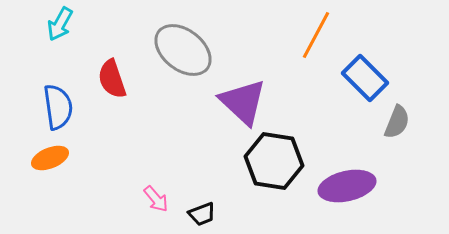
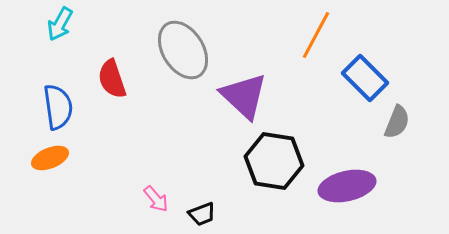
gray ellipse: rotated 20 degrees clockwise
purple triangle: moved 1 px right, 6 px up
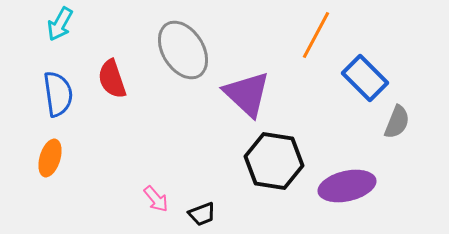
purple triangle: moved 3 px right, 2 px up
blue semicircle: moved 13 px up
orange ellipse: rotated 51 degrees counterclockwise
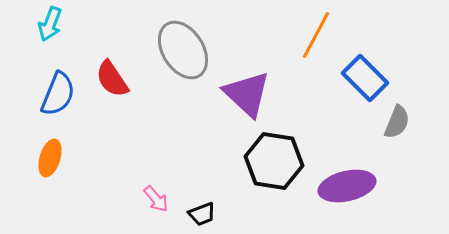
cyan arrow: moved 10 px left; rotated 8 degrees counterclockwise
red semicircle: rotated 15 degrees counterclockwise
blue semicircle: rotated 30 degrees clockwise
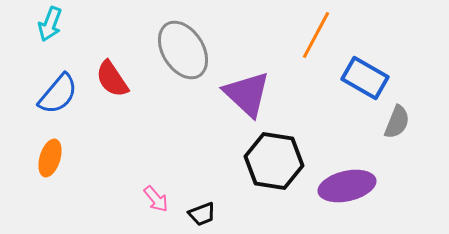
blue rectangle: rotated 15 degrees counterclockwise
blue semicircle: rotated 18 degrees clockwise
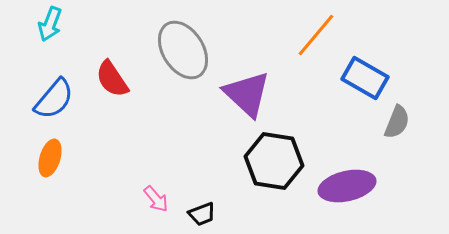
orange line: rotated 12 degrees clockwise
blue semicircle: moved 4 px left, 5 px down
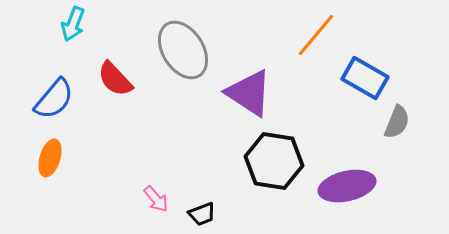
cyan arrow: moved 23 px right
red semicircle: moved 3 px right; rotated 9 degrees counterclockwise
purple triangle: moved 2 px right, 1 px up; rotated 10 degrees counterclockwise
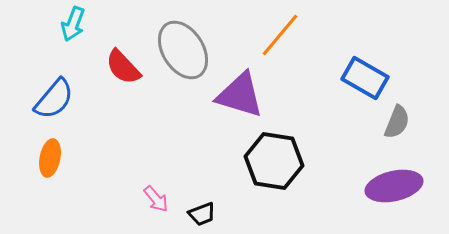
orange line: moved 36 px left
red semicircle: moved 8 px right, 12 px up
purple triangle: moved 9 px left, 2 px down; rotated 16 degrees counterclockwise
orange ellipse: rotated 6 degrees counterclockwise
purple ellipse: moved 47 px right
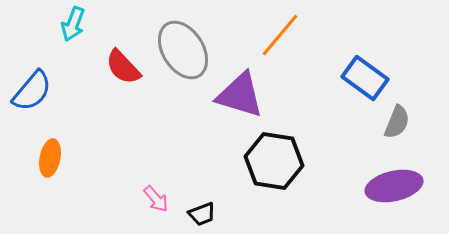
blue rectangle: rotated 6 degrees clockwise
blue semicircle: moved 22 px left, 8 px up
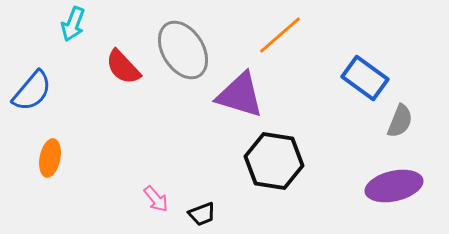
orange line: rotated 9 degrees clockwise
gray semicircle: moved 3 px right, 1 px up
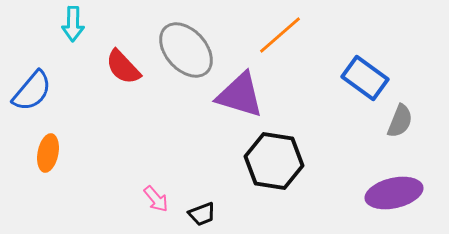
cyan arrow: rotated 20 degrees counterclockwise
gray ellipse: moved 3 px right; rotated 10 degrees counterclockwise
orange ellipse: moved 2 px left, 5 px up
purple ellipse: moved 7 px down
